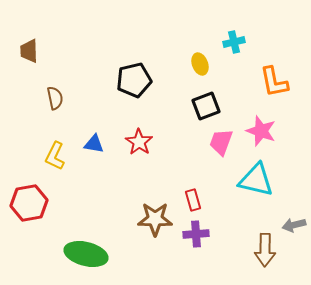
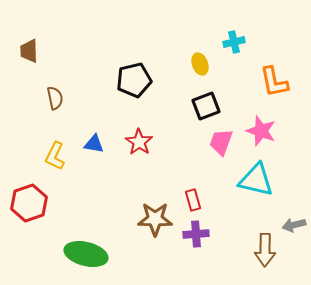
red hexagon: rotated 9 degrees counterclockwise
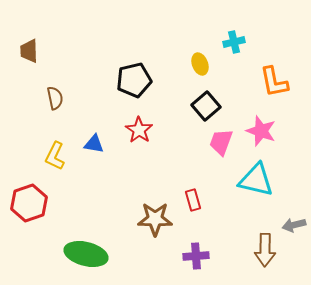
black square: rotated 20 degrees counterclockwise
red star: moved 12 px up
purple cross: moved 22 px down
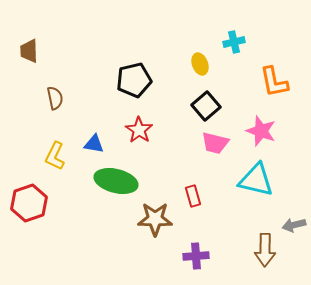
pink trapezoid: moved 6 px left, 1 px down; rotated 96 degrees counterclockwise
red rectangle: moved 4 px up
green ellipse: moved 30 px right, 73 px up
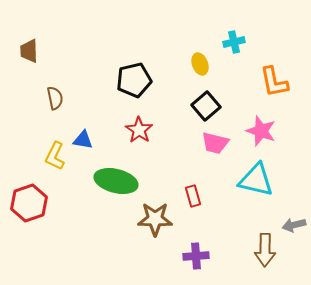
blue triangle: moved 11 px left, 4 px up
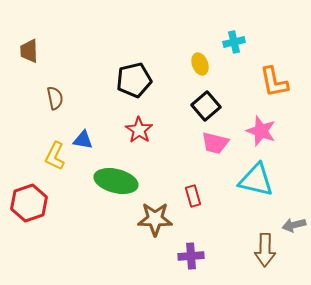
purple cross: moved 5 px left
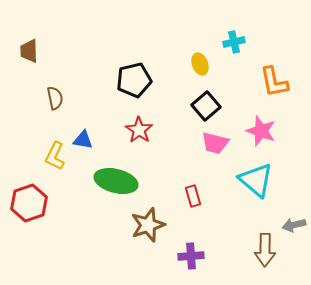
cyan triangle: rotated 27 degrees clockwise
brown star: moved 7 px left, 6 px down; rotated 20 degrees counterclockwise
